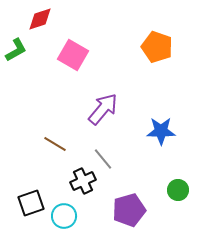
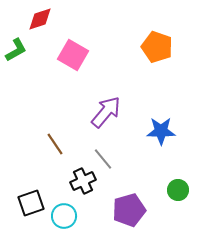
purple arrow: moved 3 px right, 3 px down
brown line: rotated 25 degrees clockwise
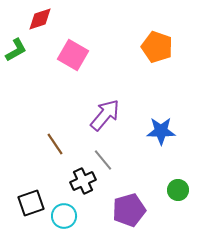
purple arrow: moved 1 px left, 3 px down
gray line: moved 1 px down
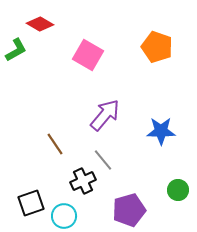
red diamond: moved 5 px down; rotated 48 degrees clockwise
pink square: moved 15 px right
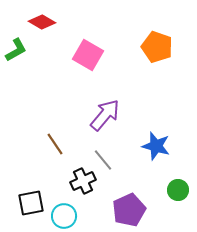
red diamond: moved 2 px right, 2 px up
blue star: moved 5 px left, 15 px down; rotated 16 degrees clockwise
black square: rotated 8 degrees clockwise
purple pentagon: rotated 8 degrees counterclockwise
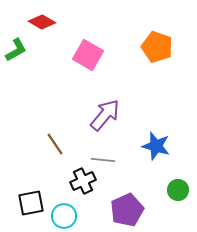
gray line: rotated 45 degrees counterclockwise
purple pentagon: moved 2 px left
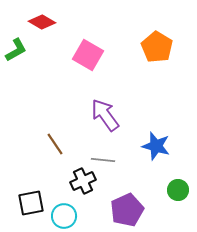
orange pentagon: rotated 12 degrees clockwise
purple arrow: rotated 76 degrees counterclockwise
